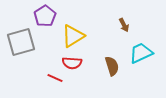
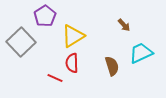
brown arrow: rotated 16 degrees counterclockwise
gray square: rotated 28 degrees counterclockwise
red semicircle: rotated 84 degrees clockwise
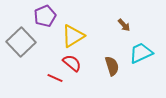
purple pentagon: rotated 10 degrees clockwise
red semicircle: rotated 132 degrees clockwise
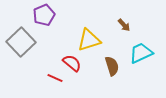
purple pentagon: moved 1 px left, 1 px up
yellow triangle: moved 16 px right, 4 px down; rotated 15 degrees clockwise
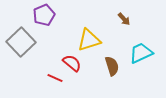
brown arrow: moved 6 px up
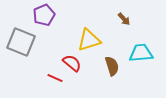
gray square: rotated 24 degrees counterclockwise
cyan trapezoid: rotated 20 degrees clockwise
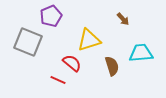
purple pentagon: moved 7 px right, 1 px down
brown arrow: moved 1 px left
gray square: moved 7 px right
red line: moved 3 px right, 2 px down
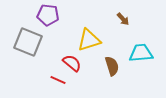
purple pentagon: moved 3 px left, 1 px up; rotated 30 degrees clockwise
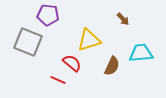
brown semicircle: rotated 42 degrees clockwise
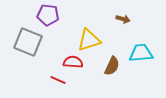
brown arrow: rotated 32 degrees counterclockwise
red semicircle: moved 1 px right, 1 px up; rotated 36 degrees counterclockwise
